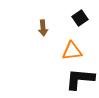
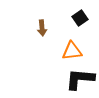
brown arrow: moved 1 px left
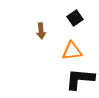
black square: moved 5 px left
brown arrow: moved 1 px left, 3 px down
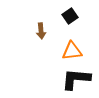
black square: moved 5 px left, 2 px up
black L-shape: moved 4 px left
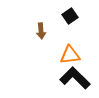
orange triangle: moved 2 px left, 4 px down
black L-shape: moved 1 px left, 1 px up; rotated 40 degrees clockwise
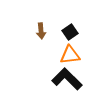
black square: moved 16 px down
black L-shape: moved 8 px left, 1 px down
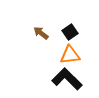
brown arrow: moved 2 px down; rotated 133 degrees clockwise
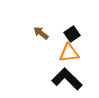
black square: moved 2 px right, 2 px down
orange triangle: moved 1 px left, 2 px up
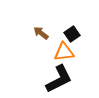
orange triangle: moved 5 px left, 1 px up
black L-shape: moved 8 px left; rotated 108 degrees clockwise
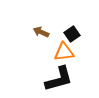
brown arrow: moved 1 px up; rotated 14 degrees counterclockwise
black L-shape: rotated 12 degrees clockwise
